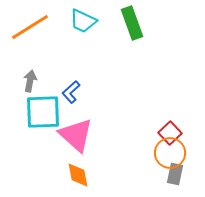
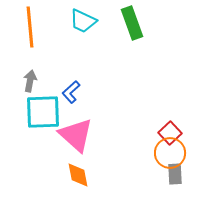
orange line: rotated 63 degrees counterclockwise
gray rectangle: rotated 15 degrees counterclockwise
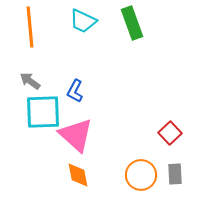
gray arrow: rotated 65 degrees counterclockwise
blue L-shape: moved 4 px right, 1 px up; rotated 20 degrees counterclockwise
orange circle: moved 29 px left, 22 px down
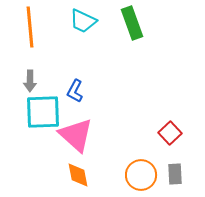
gray arrow: rotated 125 degrees counterclockwise
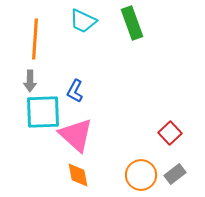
orange line: moved 5 px right, 12 px down; rotated 9 degrees clockwise
gray rectangle: rotated 55 degrees clockwise
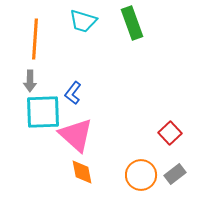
cyan trapezoid: rotated 8 degrees counterclockwise
blue L-shape: moved 2 px left, 2 px down; rotated 10 degrees clockwise
orange diamond: moved 4 px right, 3 px up
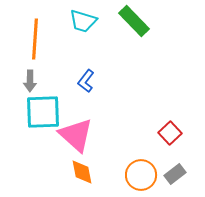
green rectangle: moved 2 px right, 2 px up; rotated 24 degrees counterclockwise
blue L-shape: moved 13 px right, 12 px up
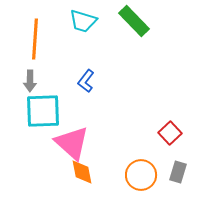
cyan square: moved 1 px up
pink triangle: moved 4 px left, 8 px down
gray rectangle: moved 3 px right, 2 px up; rotated 35 degrees counterclockwise
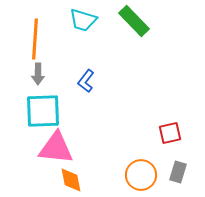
cyan trapezoid: moved 1 px up
gray arrow: moved 8 px right, 7 px up
red square: rotated 30 degrees clockwise
pink triangle: moved 16 px left, 5 px down; rotated 36 degrees counterclockwise
orange diamond: moved 11 px left, 8 px down
